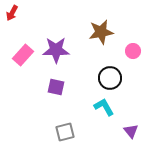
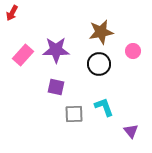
black circle: moved 11 px left, 14 px up
cyan L-shape: rotated 10 degrees clockwise
gray square: moved 9 px right, 18 px up; rotated 12 degrees clockwise
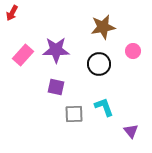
brown star: moved 2 px right, 5 px up
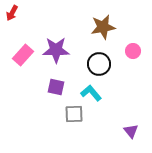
cyan L-shape: moved 13 px left, 14 px up; rotated 20 degrees counterclockwise
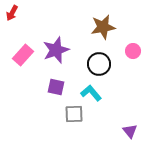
purple star: rotated 20 degrees counterclockwise
purple triangle: moved 1 px left
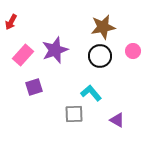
red arrow: moved 1 px left, 9 px down
purple star: moved 1 px left
black circle: moved 1 px right, 8 px up
purple square: moved 22 px left; rotated 30 degrees counterclockwise
purple triangle: moved 13 px left, 11 px up; rotated 21 degrees counterclockwise
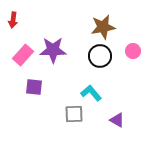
red arrow: moved 2 px right, 2 px up; rotated 21 degrees counterclockwise
purple star: moved 2 px left; rotated 20 degrees clockwise
purple square: rotated 24 degrees clockwise
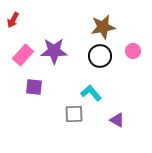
red arrow: rotated 21 degrees clockwise
purple star: moved 1 px right, 1 px down
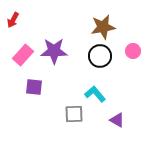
cyan L-shape: moved 4 px right, 1 px down
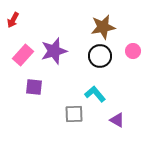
purple star: rotated 16 degrees counterclockwise
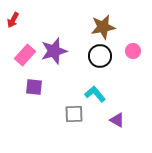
pink rectangle: moved 2 px right
